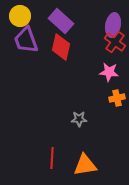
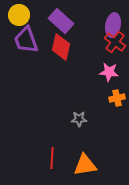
yellow circle: moved 1 px left, 1 px up
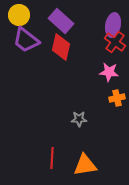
purple trapezoid: rotated 32 degrees counterclockwise
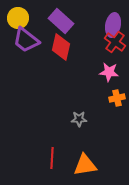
yellow circle: moved 1 px left, 3 px down
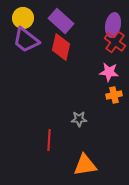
yellow circle: moved 5 px right
orange cross: moved 3 px left, 3 px up
red line: moved 3 px left, 18 px up
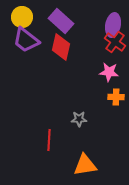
yellow circle: moved 1 px left, 1 px up
orange cross: moved 2 px right, 2 px down; rotated 14 degrees clockwise
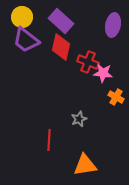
red cross: moved 27 px left, 20 px down; rotated 15 degrees counterclockwise
pink star: moved 6 px left, 1 px down
orange cross: rotated 28 degrees clockwise
gray star: rotated 21 degrees counterclockwise
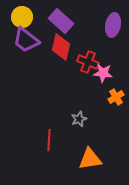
orange cross: rotated 28 degrees clockwise
orange triangle: moved 5 px right, 6 px up
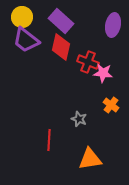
orange cross: moved 5 px left, 8 px down; rotated 21 degrees counterclockwise
gray star: rotated 28 degrees counterclockwise
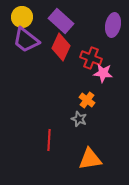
red diamond: rotated 12 degrees clockwise
red cross: moved 3 px right, 4 px up
orange cross: moved 24 px left, 5 px up
